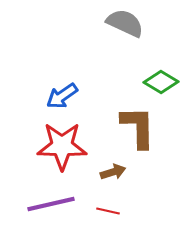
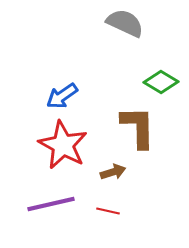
red star: moved 1 px right, 1 px up; rotated 27 degrees clockwise
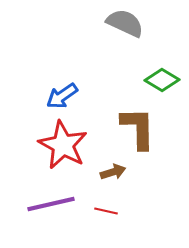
green diamond: moved 1 px right, 2 px up
brown L-shape: moved 1 px down
red line: moved 2 px left
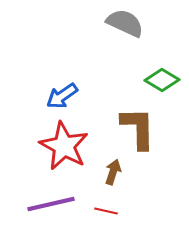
red star: moved 1 px right, 1 px down
brown arrow: rotated 55 degrees counterclockwise
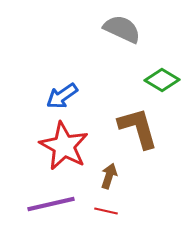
gray semicircle: moved 3 px left, 6 px down
brown L-shape: rotated 15 degrees counterclockwise
brown arrow: moved 4 px left, 4 px down
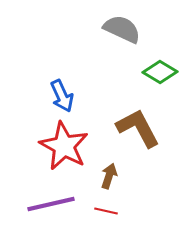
green diamond: moved 2 px left, 8 px up
blue arrow: rotated 80 degrees counterclockwise
brown L-shape: rotated 12 degrees counterclockwise
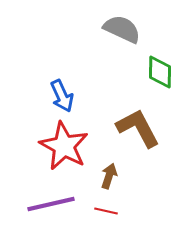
green diamond: rotated 60 degrees clockwise
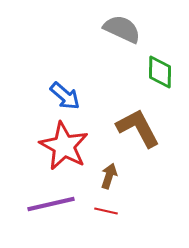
blue arrow: moved 3 px right; rotated 24 degrees counterclockwise
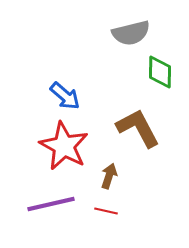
gray semicircle: moved 9 px right, 4 px down; rotated 141 degrees clockwise
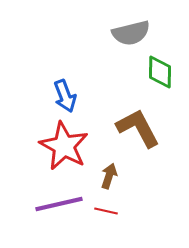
blue arrow: rotated 28 degrees clockwise
purple line: moved 8 px right
